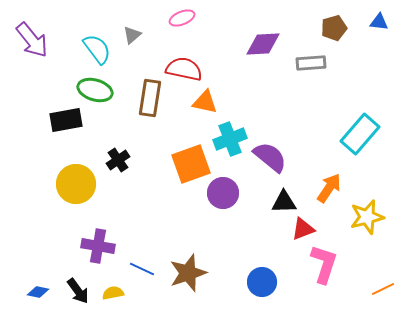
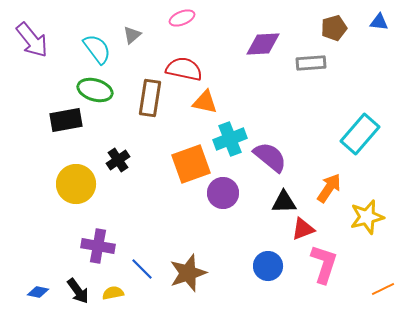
blue line: rotated 20 degrees clockwise
blue circle: moved 6 px right, 16 px up
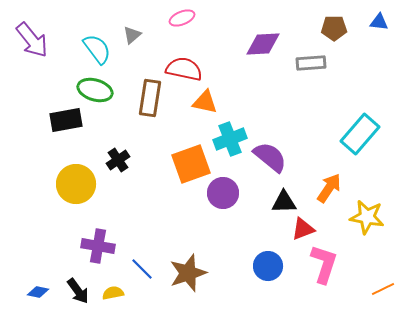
brown pentagon: rotated 15 degrees clockwise
yellow star: rotated 24 degrees clockwise
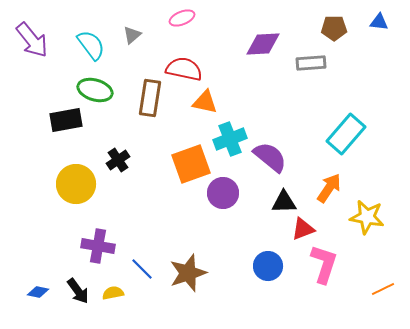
cyan semicircle: moved 6 px left, 4 px up
cyan rectangle: moved 14 px left
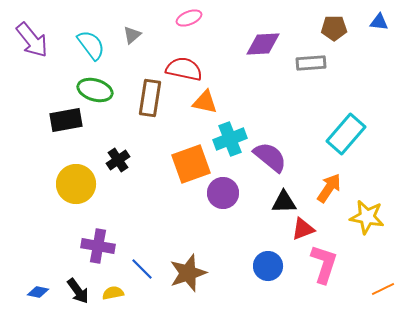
pink ellipse: moved 7 px right
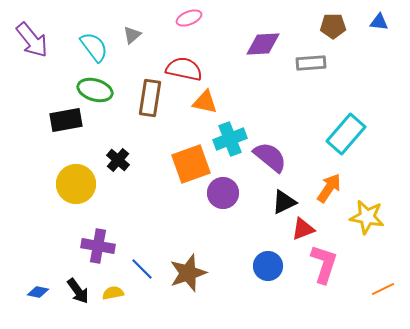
brown pentagon: moved 1 px left, 2 px up
cyan semicircle: moved 3 px right, 2 px down
black cross: rotated 15 degrees counterclockwise
black triangle: rotated 24 degrees counterclockwise
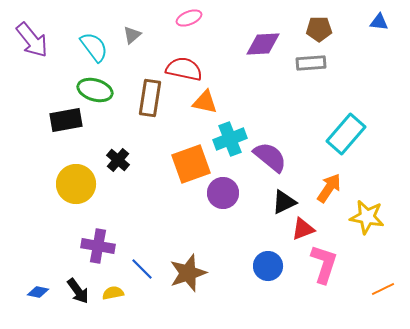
brown pentagon: moved 14 px left, 3 px down
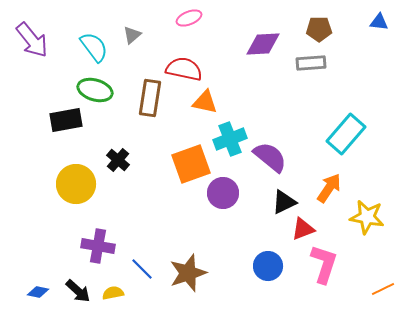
black arrow: rotated 12 degrees counterclockwise
